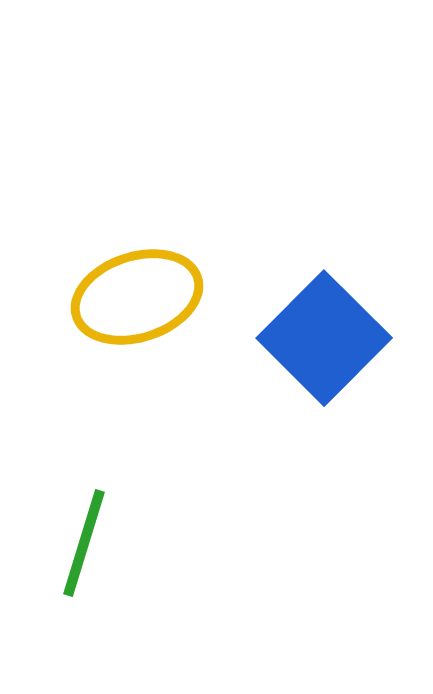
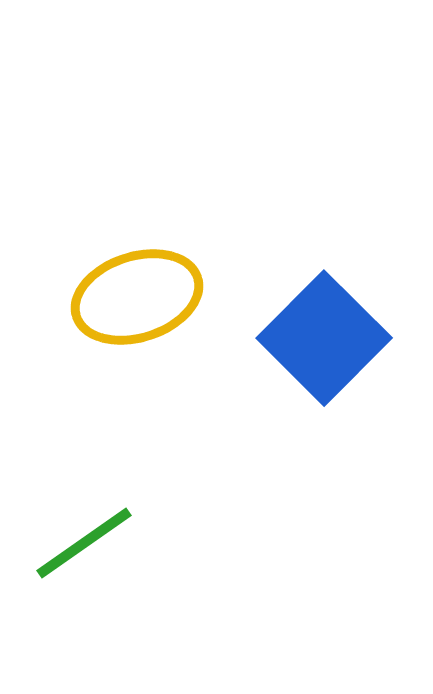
green line: rotated 38 degrees clockwise
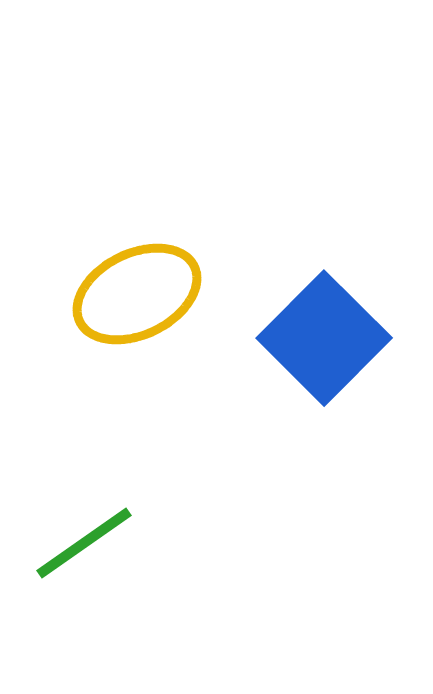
yellow ellipse: moved 3 px up; rotated 8 degrees counterclockwise
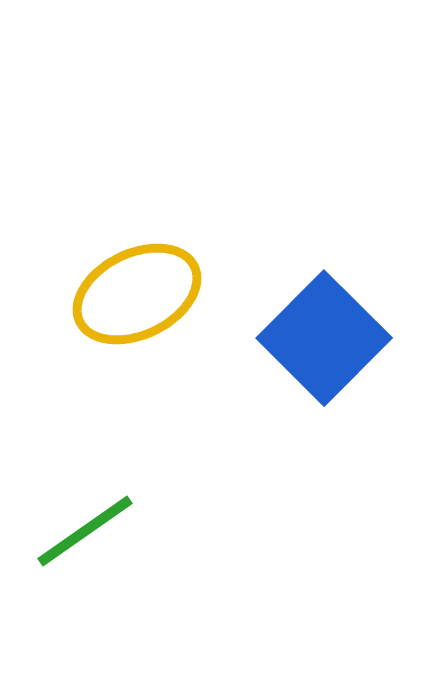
green line: moved 1 px right, 12 px up
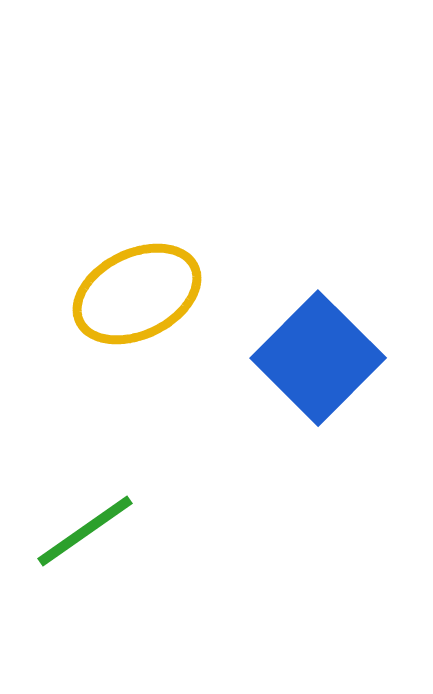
blue square: moved 6 px left, 20 px down
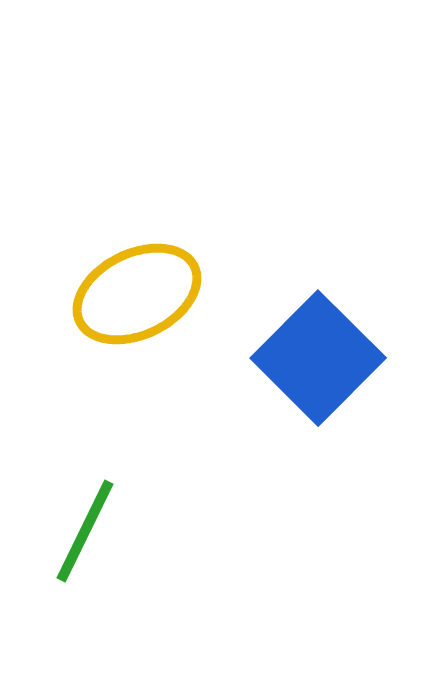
green line: rotated 29 degrees counterclockwise
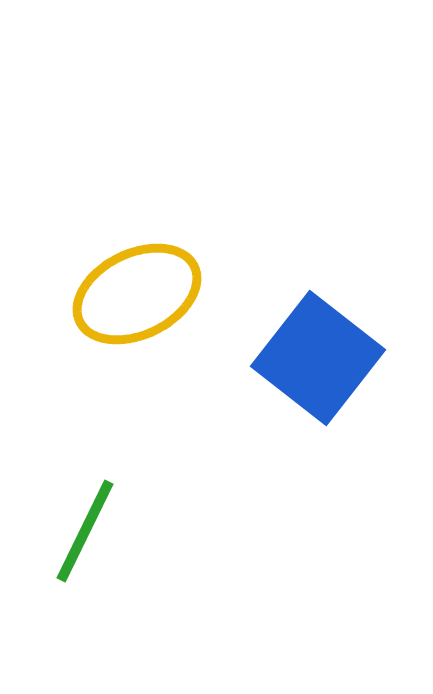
blue square: rotated 7 degrees counterclockwise
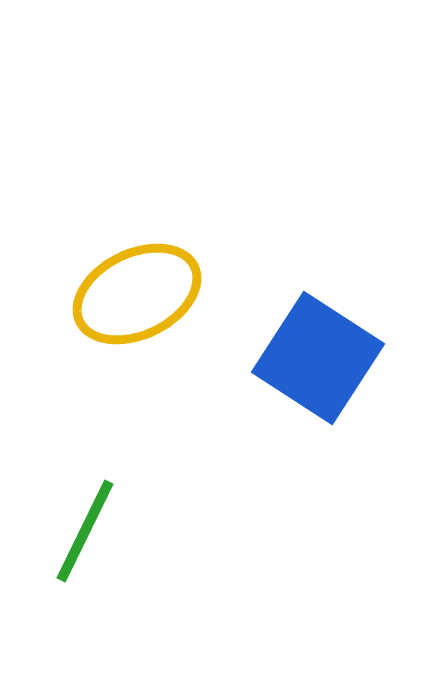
blue square: rotated 5 degrees counterclockwise
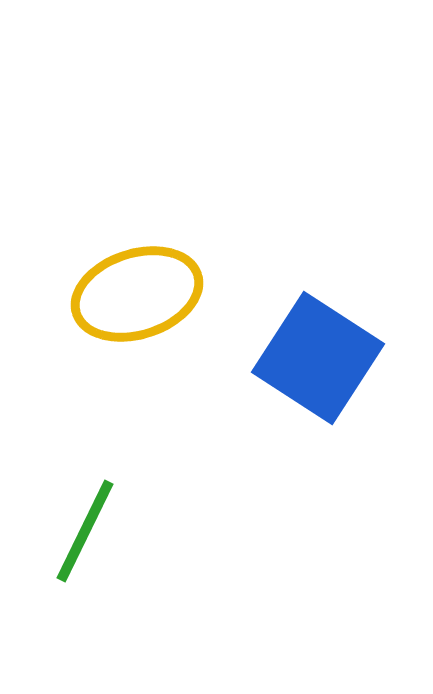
yellow ellipse: rotated 8 degrees clockwise
